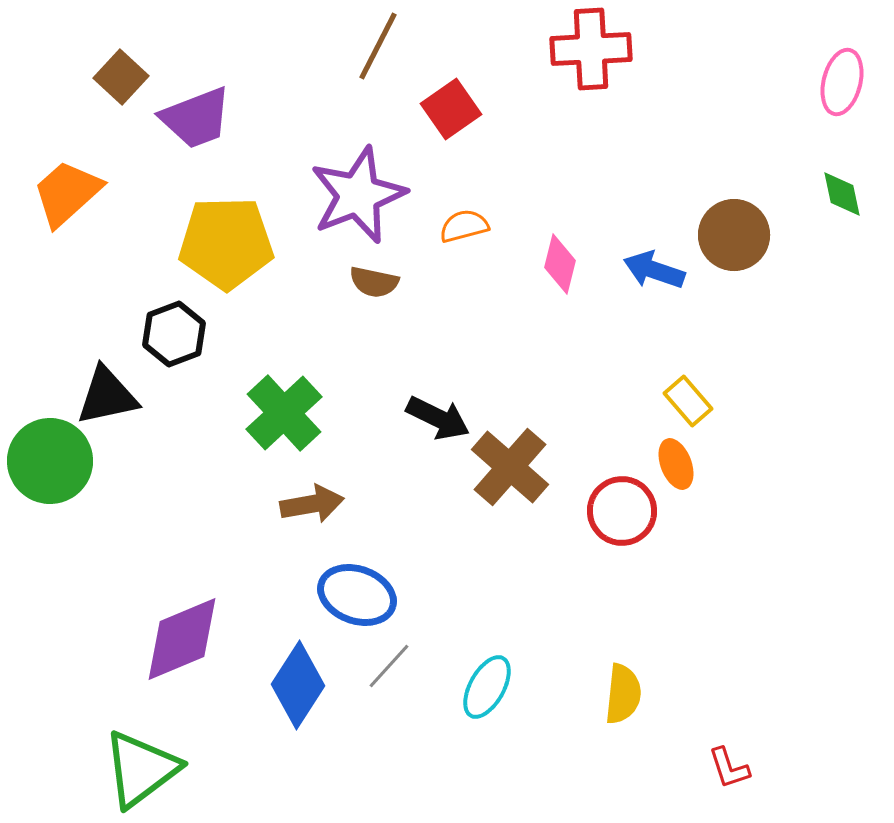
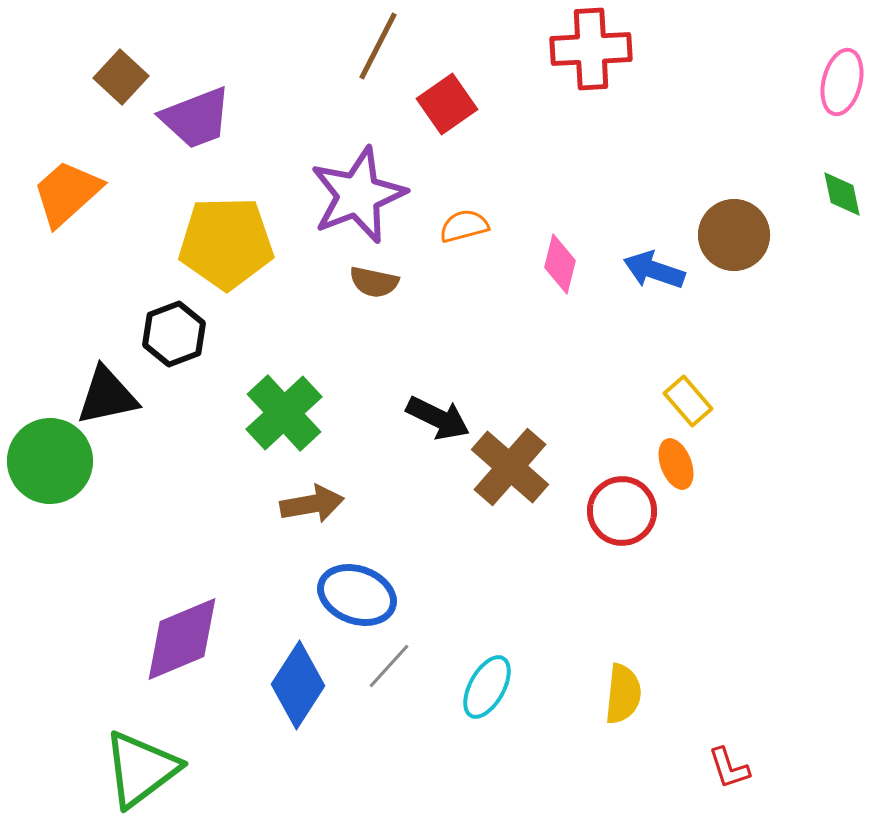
red square: moved 4 px left, 5 px up
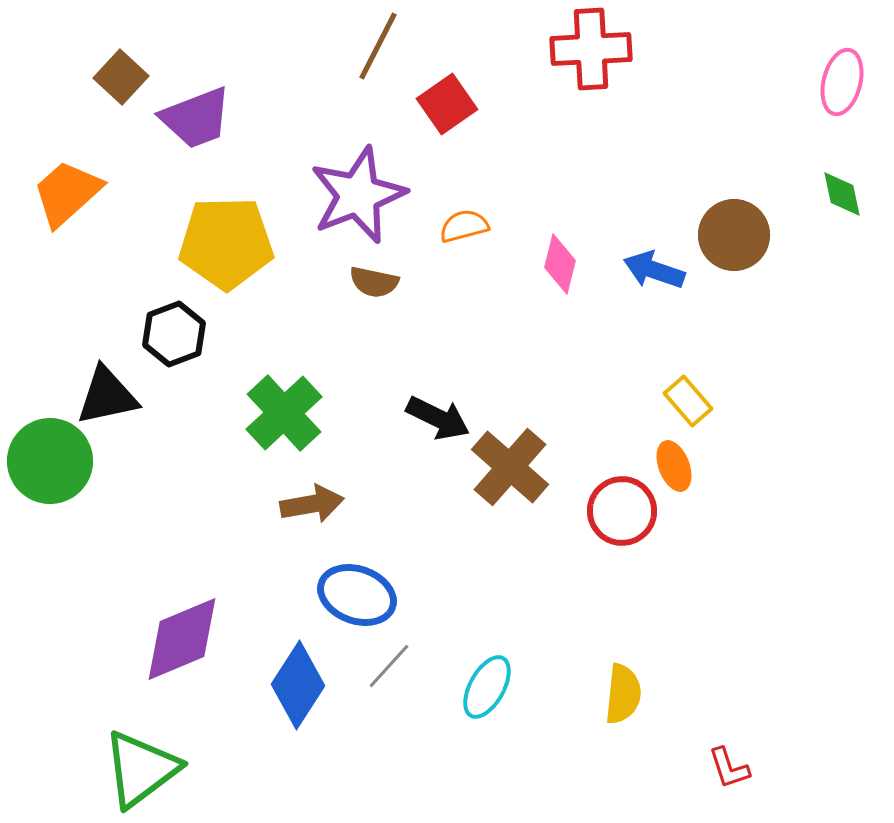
orange ellipse: moved 2 px left, 2 px down
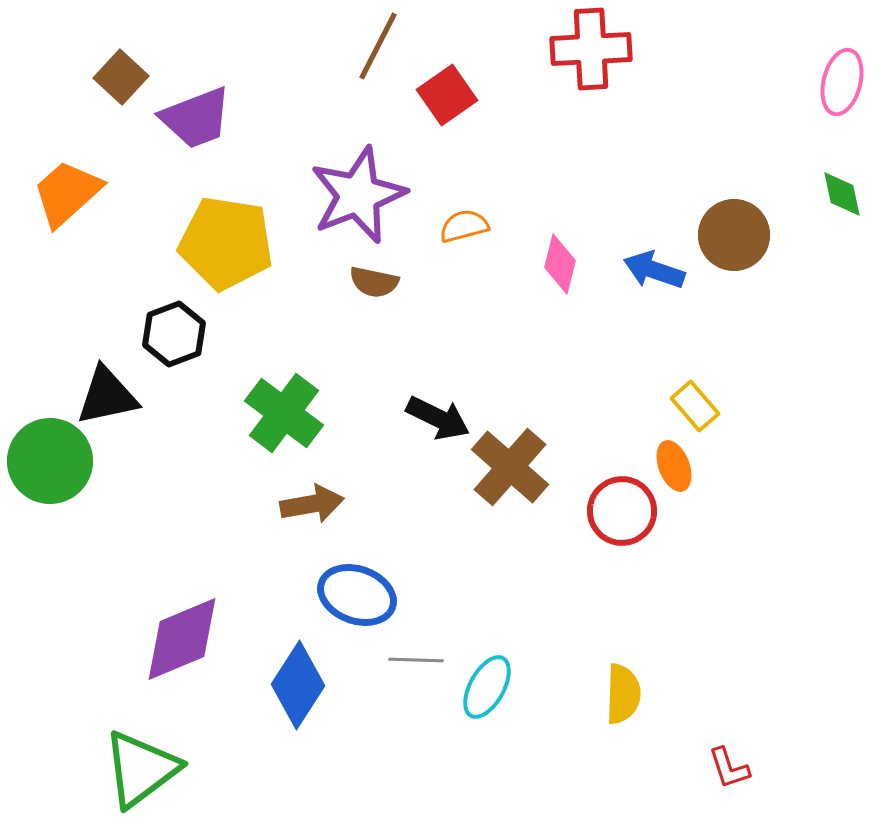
red square: moved 9 px up
yellow pentagon: rotated 10 degrees clockwise
yellow rectangle: moved 7 px right, 5 px down
green cross: rotated 10 degrees counterclockwise
gray line: moved 27 px right, 6 px up; rotated 50 degrees clockwise
yellow semicircle: rotated 4 degrees counterclockwise
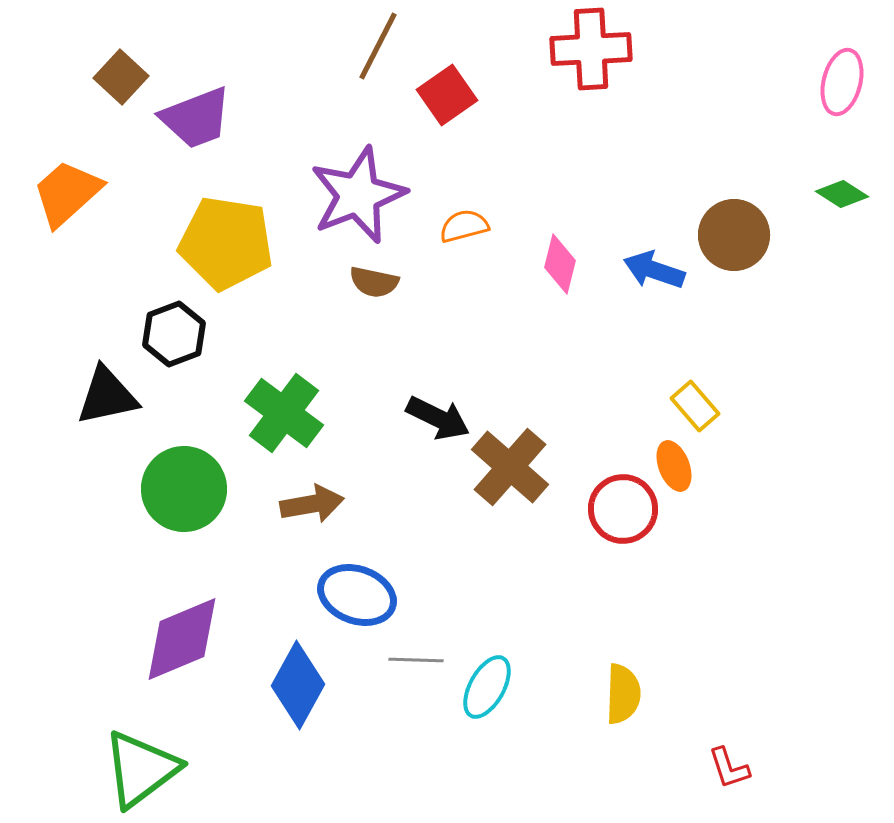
green diamond: rotated 45 degrees counterclockwise
green circle: moved 134 px right, 28 px down
red circle: moved 1 px right, 2 px up
blue diamond: rotated 4 degrees counterclockwise
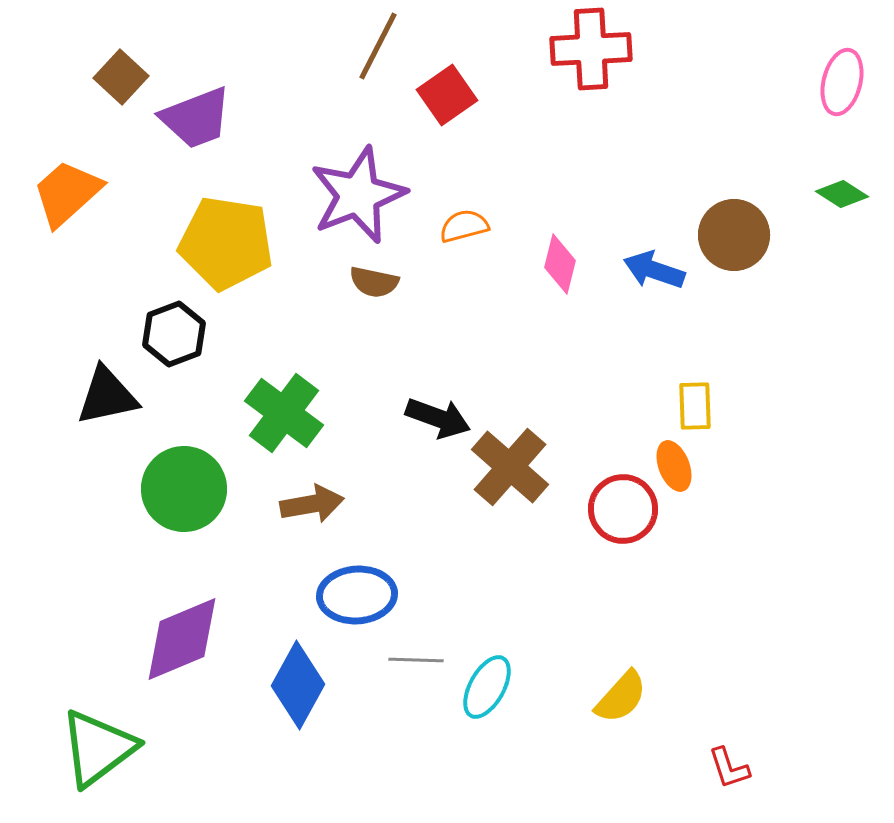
yellow rectangle: rotated 39 degrees clockwise
black arrow: rotated 6 degrees counterclockwise
blue ellipse: rotated 24 degrees counterclockwise
yellow semicircle: moved 2 px left, 3 px down; rotated 40 degrees clockwise
green triangle: moved 43 px left, 21 px up
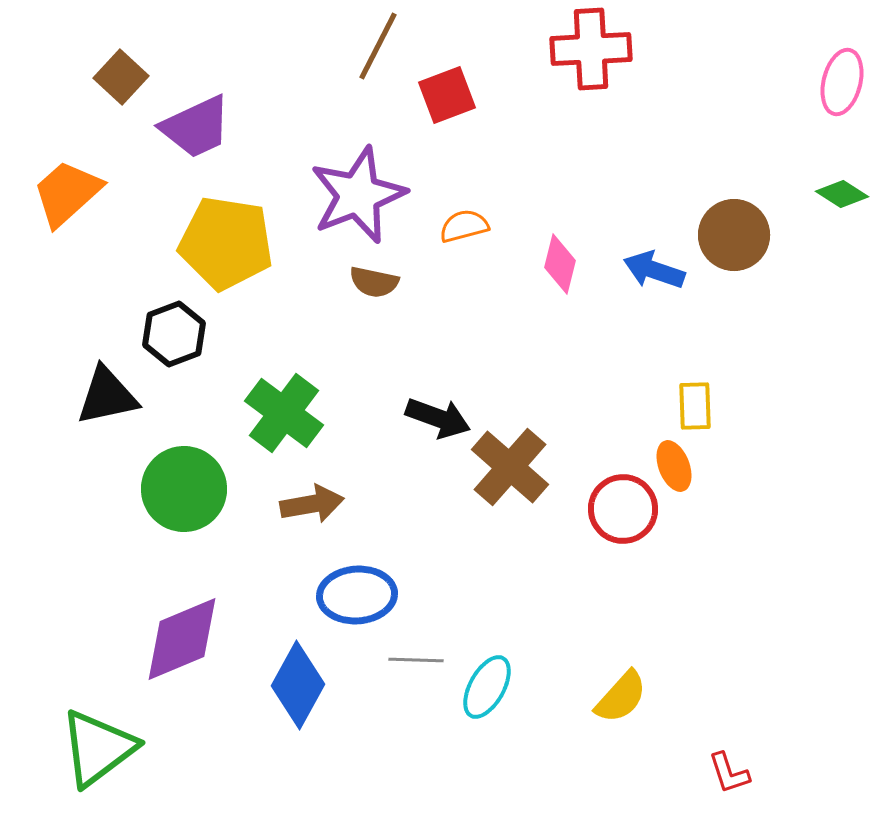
red square: rotated 14 degrees clockwise
purple trapezoid: moved 9 px down; rotated 4 degrees counterclockwise
red L-shape: moved 5 px down
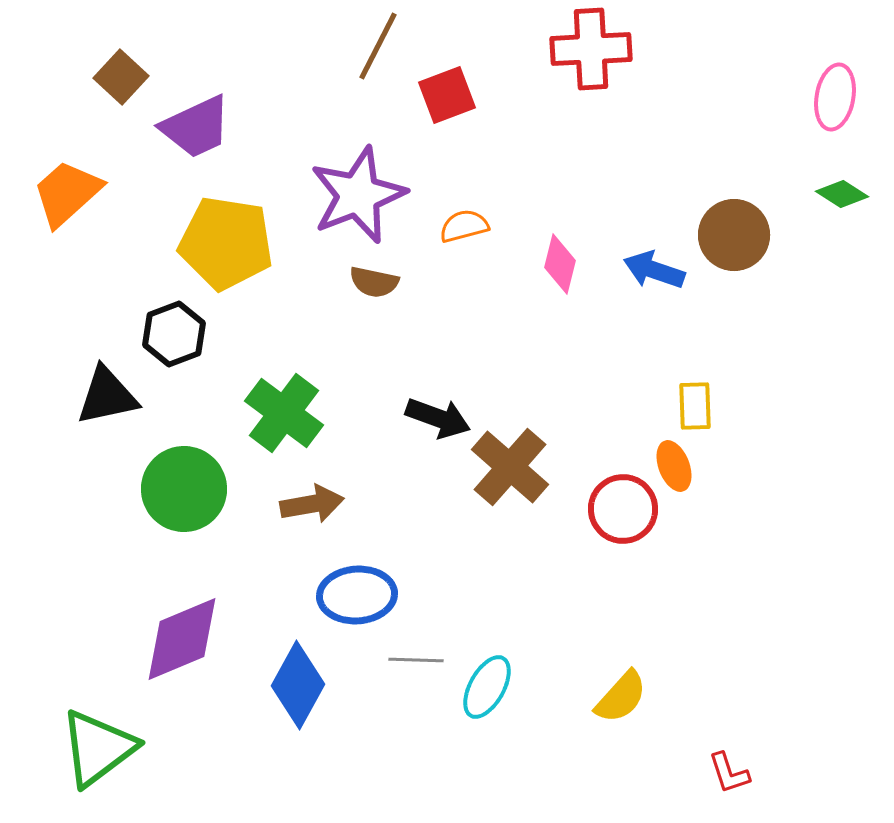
pink ellipse: moved 7 px left, 15 px down; rotated 4 degrees counterclockwise
